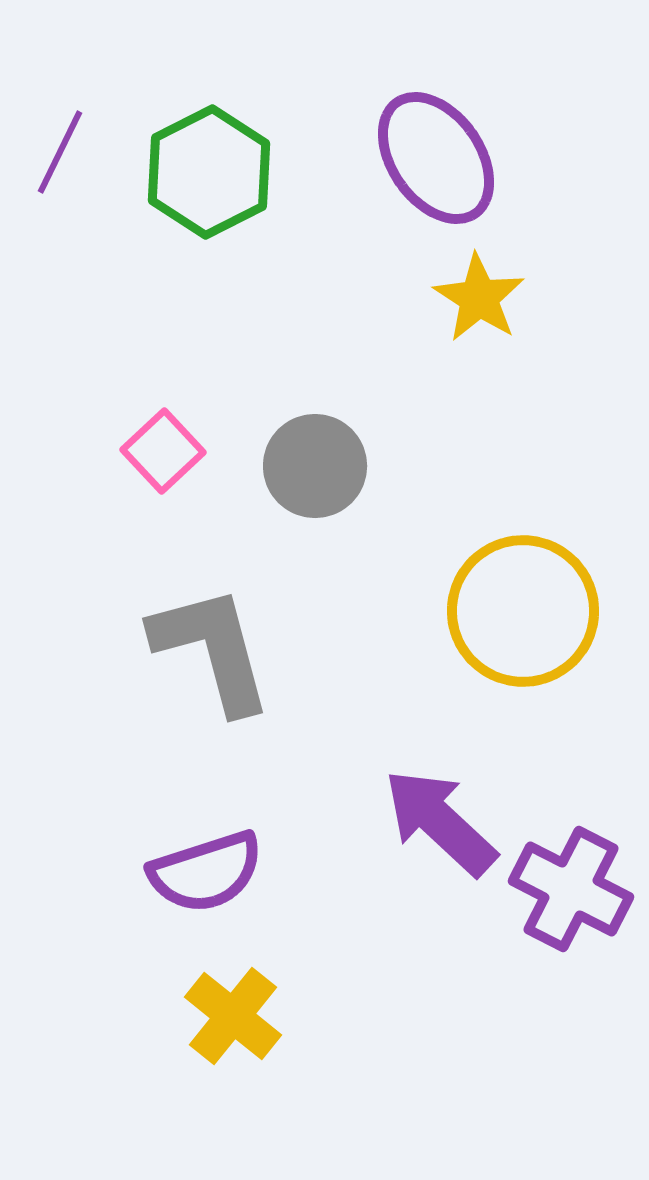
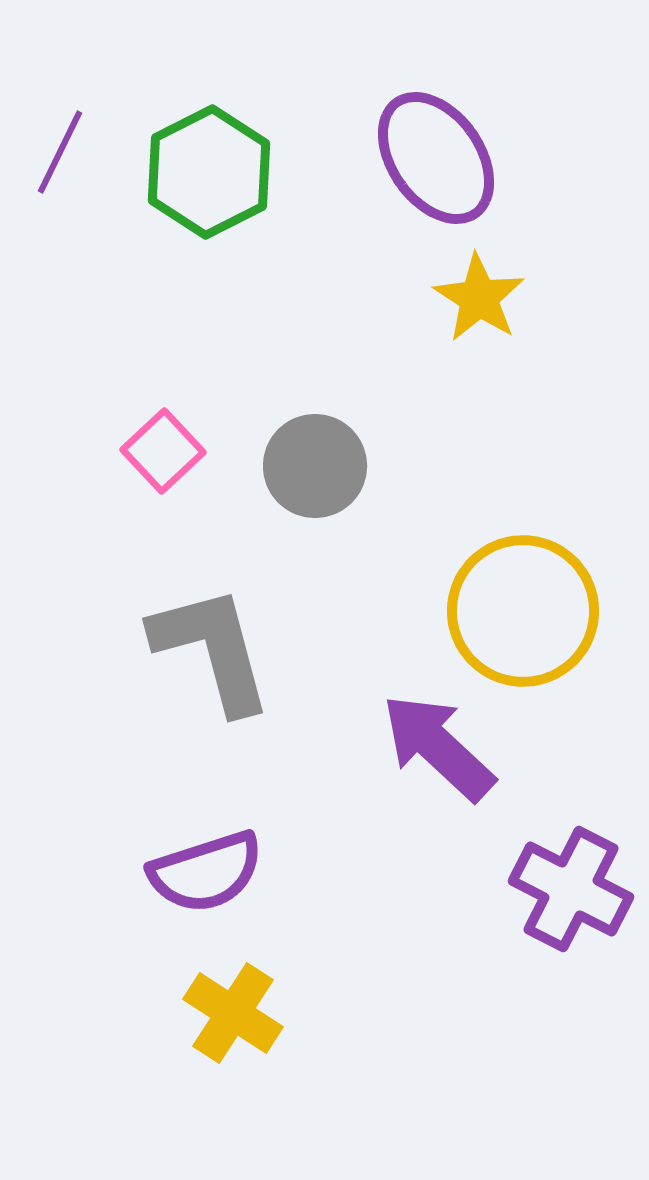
purple arrow: moved 2 px left, 75 px up
yellow cross: moved 3 px up; rotated 6 degrees counterclockwise
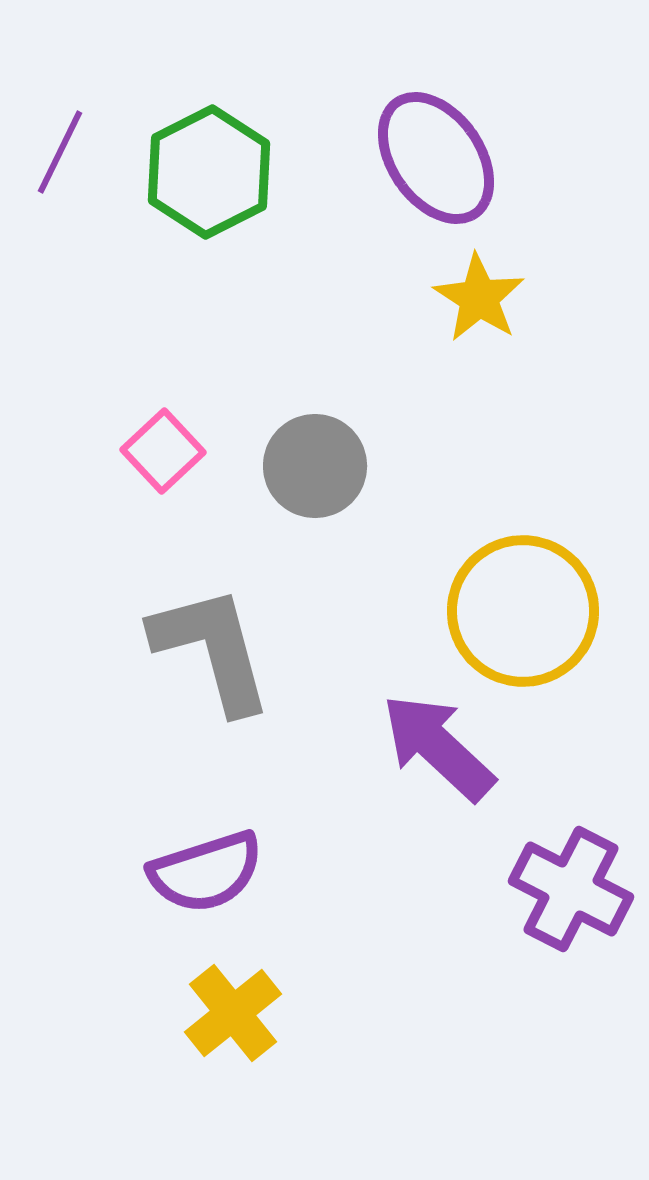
yellow cross: rotated 18 degrees clockwise
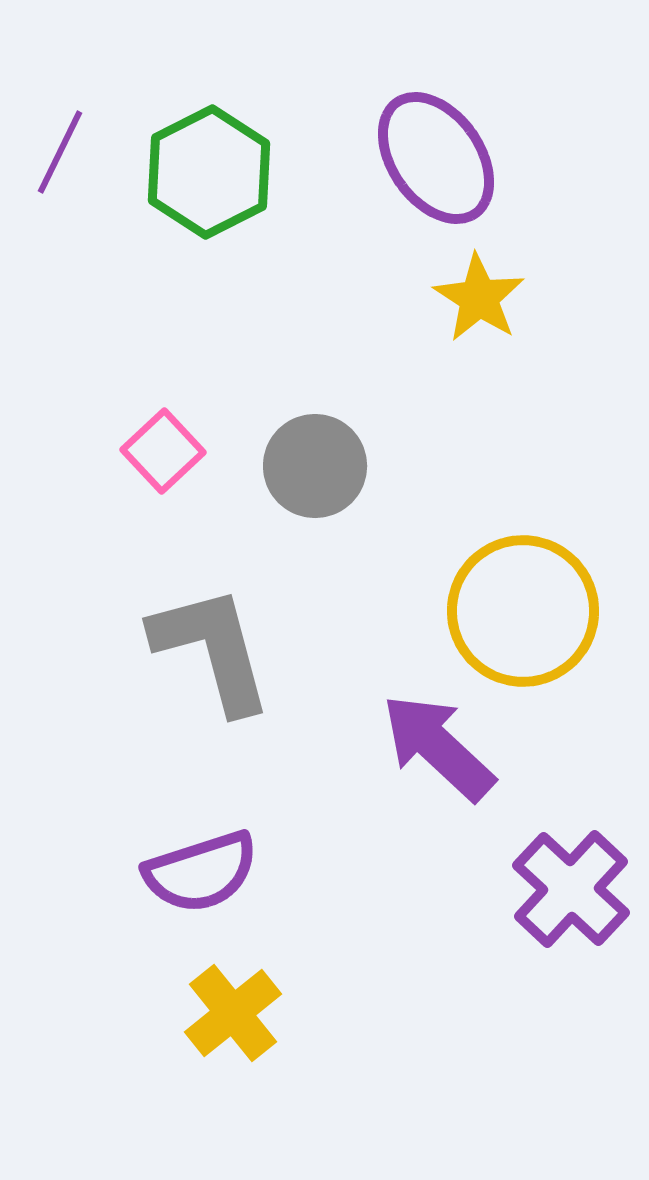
purple semicircle: moved 5 px left
purple cross: rotated 16 degrees clockwise
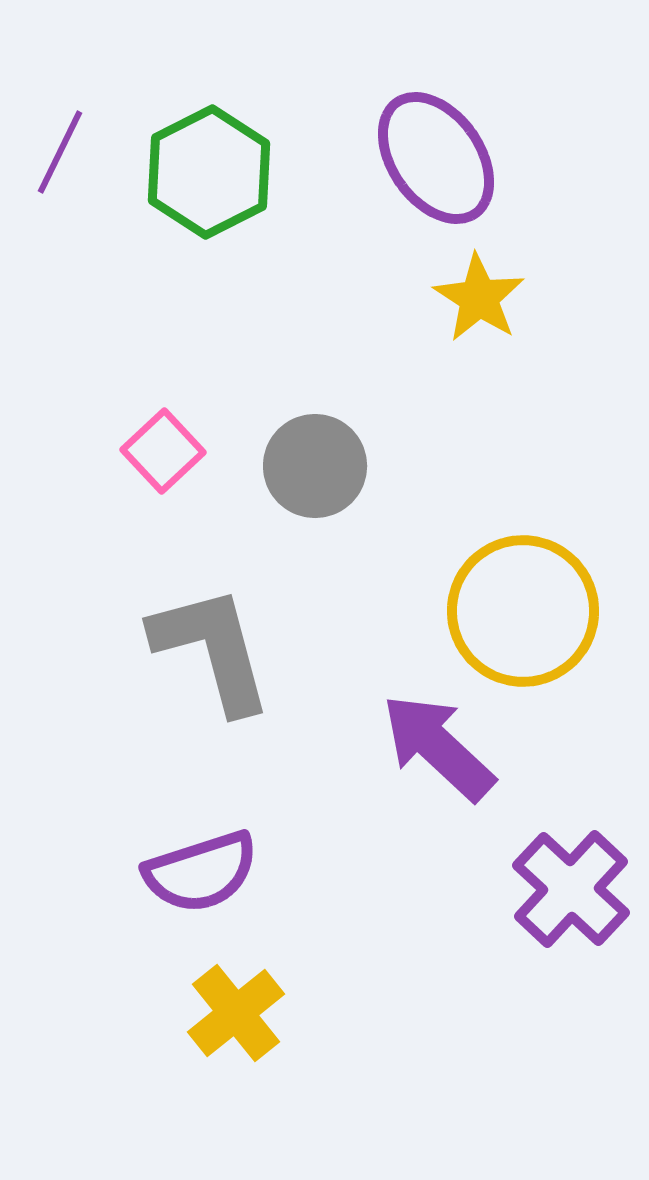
yellow cross: moved 3 px right
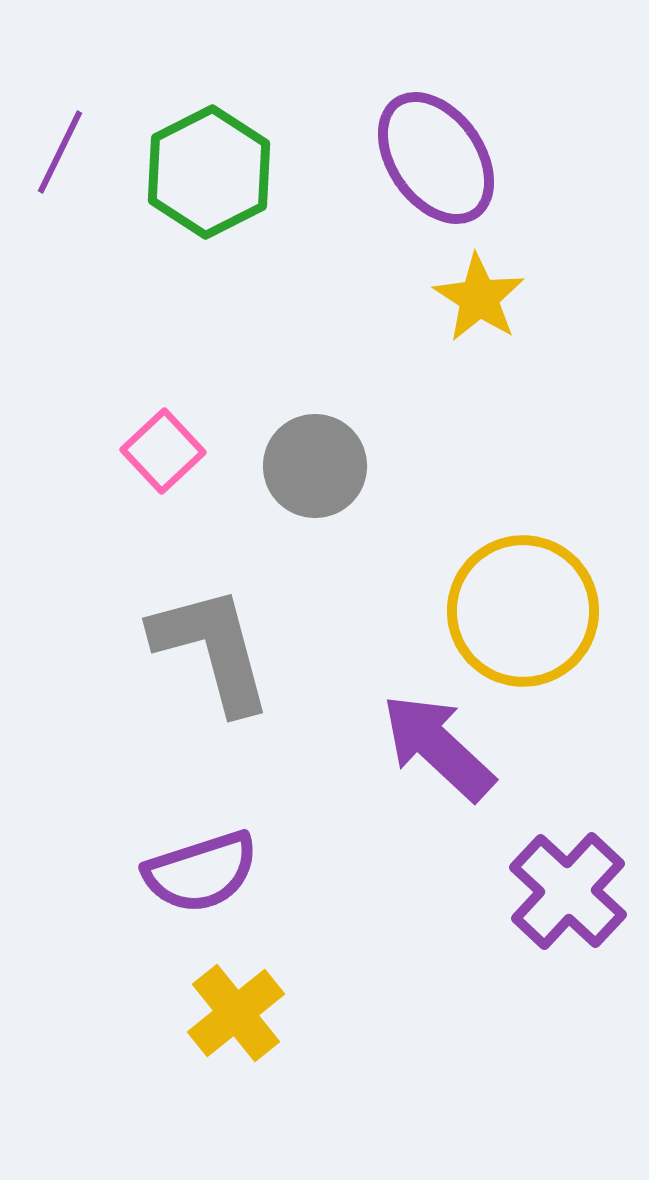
purple cross: moved 3 px left, 2 px down
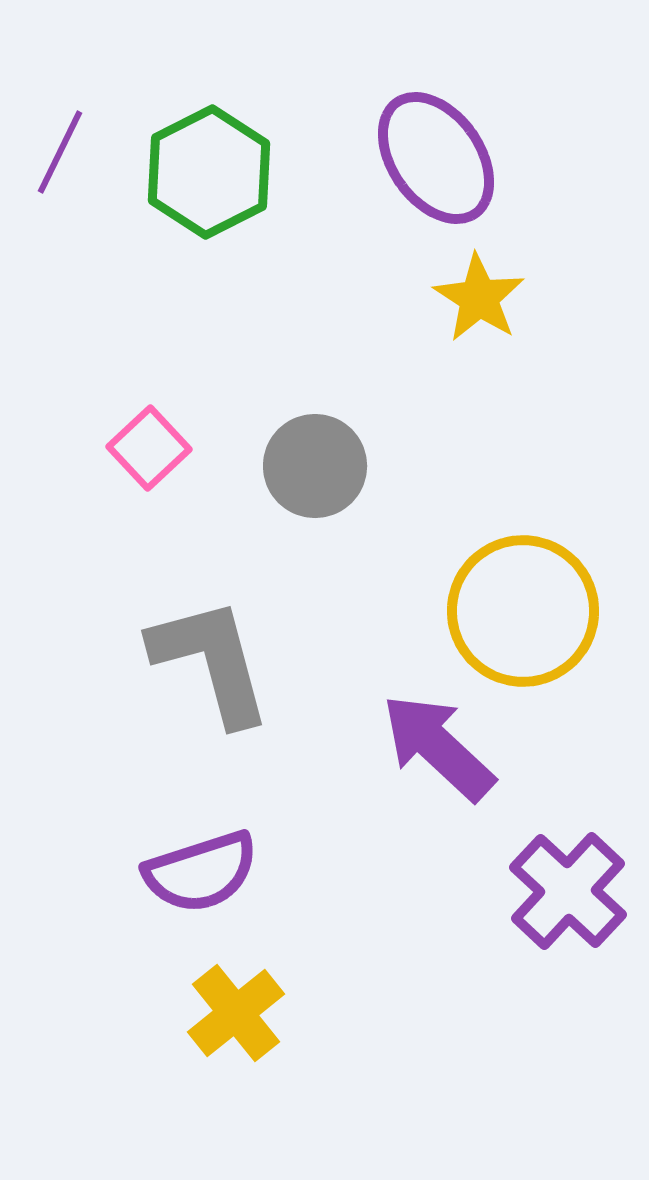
pink square: moved 14 px left, 3 px up
gray L-shape: moved 1 px left, 12 px down
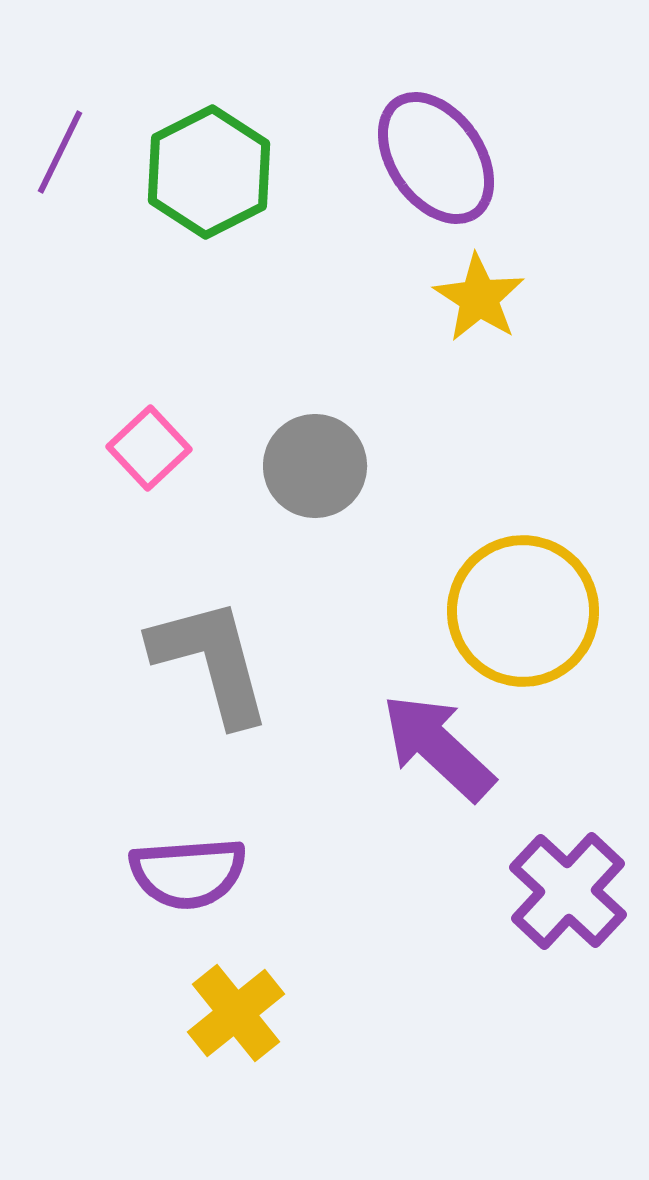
purple semicircle: moved 13 px left, 1 px down; rotated 14 degrees clockwise
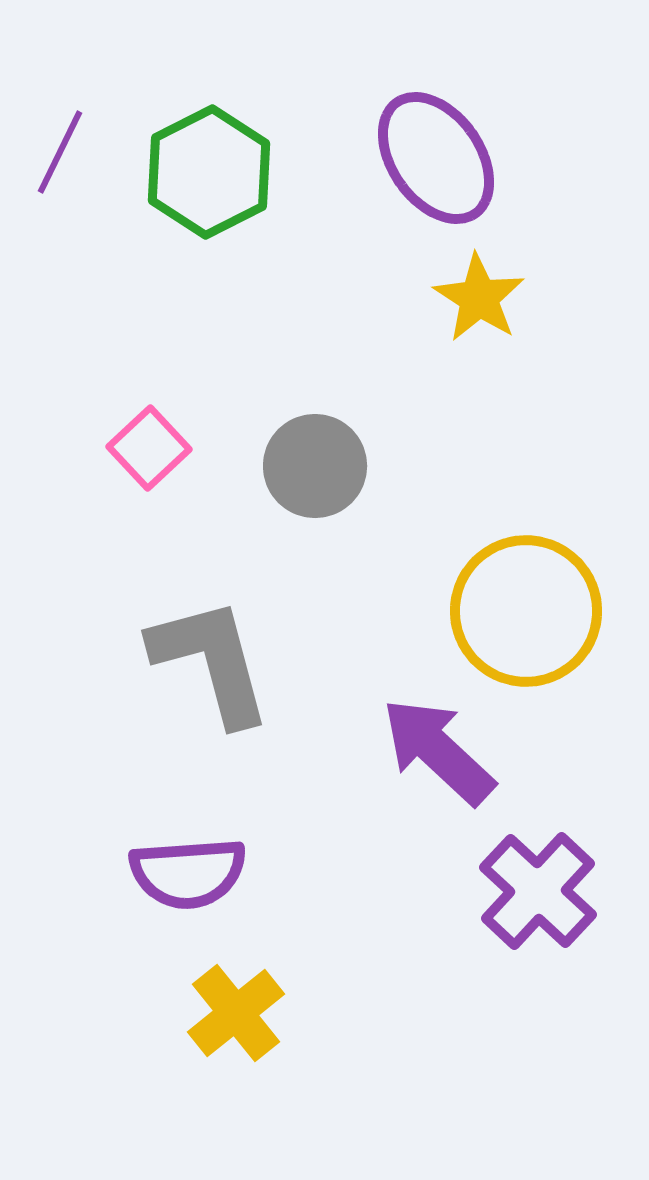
yellow circle: moved 3 px right
purple arrow: moved 4 px down
purple cross: moved 30 px left
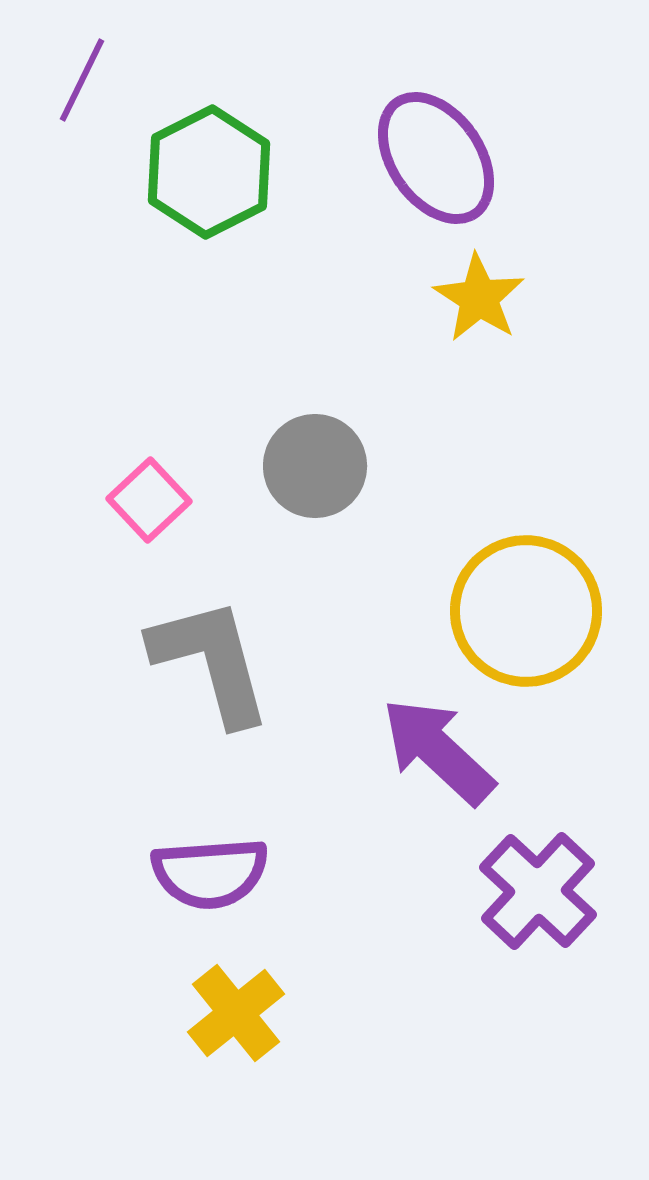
purple line: moved 22 px right, 72 px up
pink square: moved 52 px down
purple semicircle: moved 22 px right
